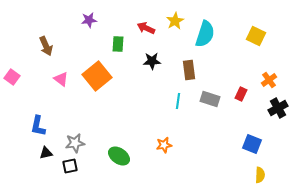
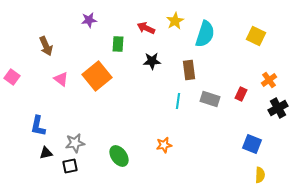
green ellipse: rotated 20 degrees clockwise
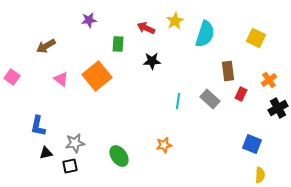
yellow square: moved 2 px down
brown arrow: rotated 84 degrees clockwise
brown rectangle: moved 39 px right, 1 px down
gray rectangle: rotated 24 degrees clockwise
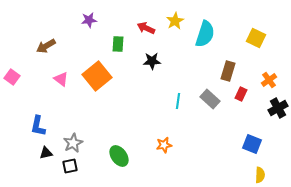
brown rectangle: rotated 24 degrees clockwise
gray star: moved 2 px left; rotated 18 degrees counterclockwise
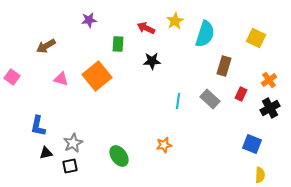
brown rectangle: moved 4 px left, 5 px up
pink triangle: rotated 21 degrees counterclockwise
black cross: moved 8 px left
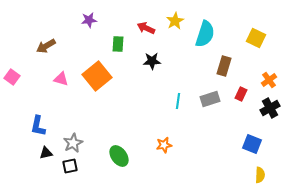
gray rectangle: rotated 60 degrees counterclockwise
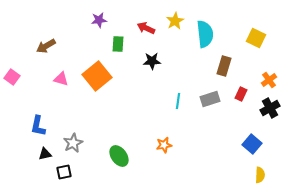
purple star: moved 10 px right
cyan semicircle: rotated 24 degrees counterclockwise
blue square: rotated 18 degrees clockwise
black triangle: moved 1 px left, 1 px down
black square: moved 6 px left, 6 px down
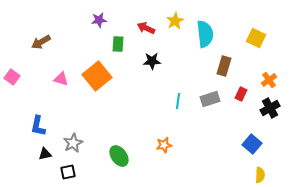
brown arrow: moved 5 px left, 4 px up
black square: moved 4 px right
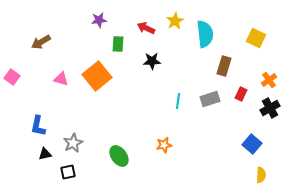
yellow semicircle: moved 1 px right
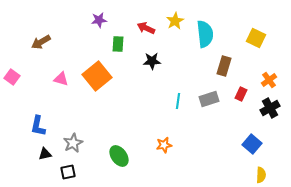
gray rectangle: moved 1 px left
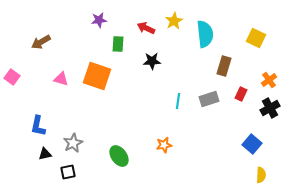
yellow star: moved 1 px left
orange square: rotated 32 degrees counterclockwise
